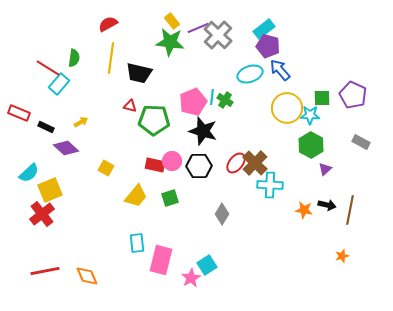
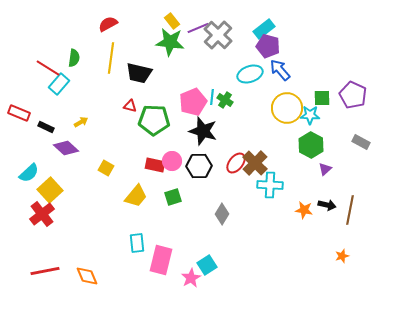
yellow square at (50, 190): rotated 20 degrees counterclockwise
green square at (170, 198): moved 3 px right, 1 px up
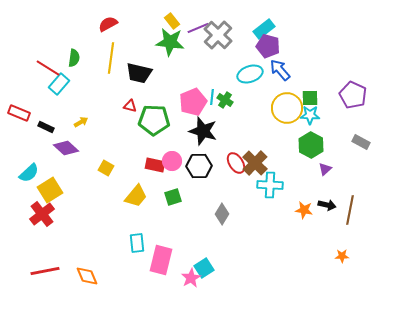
green square at (322, 98): moved 12 px left
red ellipse at (236, 163): rotated 70 degrees counterclockwise
yellow square at (50, 190): rotated 10 degrees clockwise
orange star at (342, 256): rotated 16 degrees clockwise
cyan square at (207, 265): moved 3 px left, 3 px down
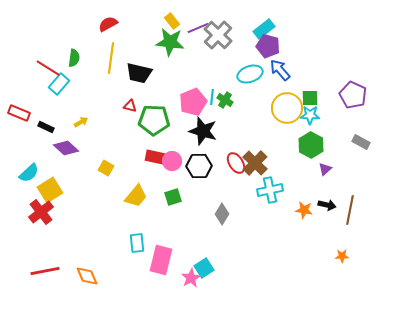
red rectangle at (155, 165): moved 8 px up
cyan cross at (270, 185): moved 5 px down; rotated 15 degrees counterclockwise
red cross at (42, 214): moved 1 px left, 2 px up
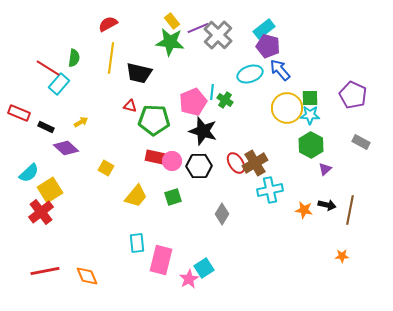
cyan line at (212, 97): moved 5 px up
brown cross at (255, 163): rotated 15 degrees clockwise
pink star at (191, 278): moved 2 px left, 1 px down
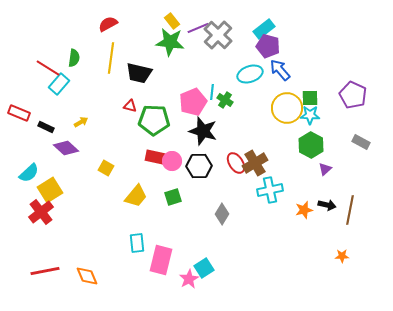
orange star at (304, 210): rotated 24 degrees counterclockwise
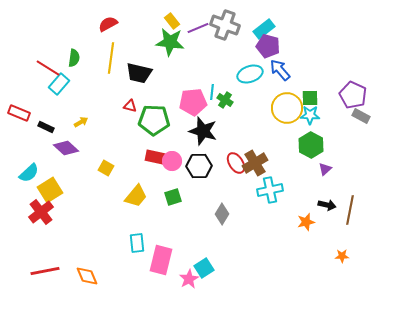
gray cross at (218, 35): moved 7 px right, 10 px up; rotated 24 degrees counterclockwise
pink pentagon at (193, 102): rotated 16 degrees clockwise
gray rectangle at (361, 142): moved 26 px up
orange star at (304, 210): moved 2 px right, 12 px down
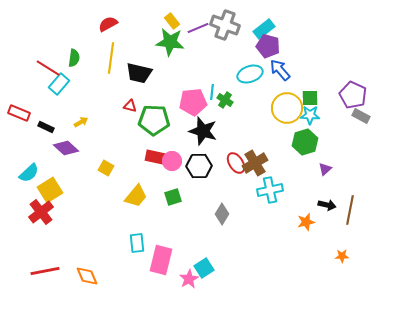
green hexagon at (311, 145): moved 6 px left, 3 px up; rotated 15 degrees clockwise
